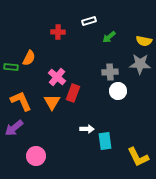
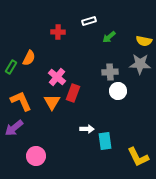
green rectangle: rotated 64 degrees counterclockwise
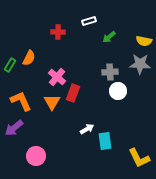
green rectangle: moved 1 px left, 2 px up
white arrow: rotated 32 degrees counterclockwise
yellow L-shape: moved 1 px right, 1 px down
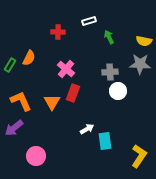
green arrow: rotated 104 degrees clockwise
pink cross: moved 9 px right, 8 px up
yellow L-shape: moved 2 px up; rotated 120 degrees counterclockwise
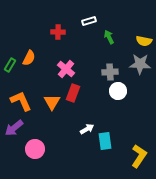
pink circle: moved 1 px left, 7 px up
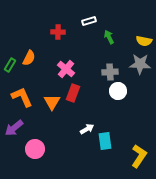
orange L-shape: moved 1 px right, 4 px up
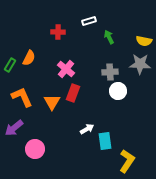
yellow L-shape: moved 12 px left, 5 px down
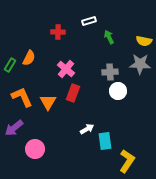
orange triangle: moved 4 px left
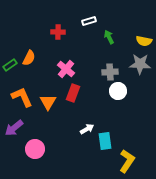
green rectangle: rotated 24 degrees clockwise
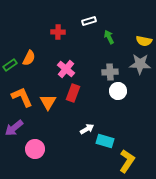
cyan rectangle: rotated 66 degrees counterclockwise
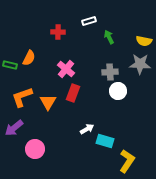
green rectangle: rotated 48 degrees clockwise
orange L-shape: rotated 85 degrees counterclockwise
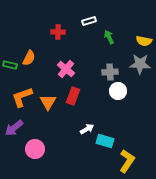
red rectangle: moved 3 px down
